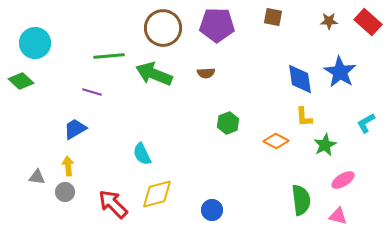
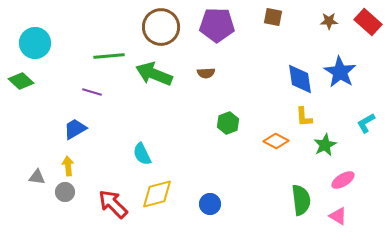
brown circle: moved 2 px left, 1 px up
blue circle: moved 2 px left, 6 px up
pink triangle: rotated 18 degrees clockwise
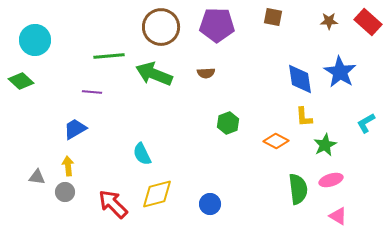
cyan circle: moved 3 px up
purple line: rotated 12 degrees counterclockwise
pink ellipse: moved 12 px left; rotated 15 degrees clockwise
green semicircle: moved 3 px left, 11 px up
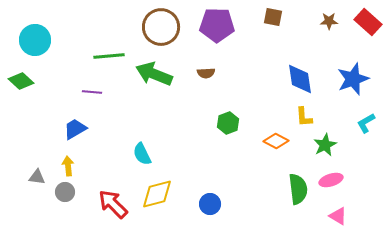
blue star: moved 13 px right, 7 px down; rotated 20 degrees clockwise
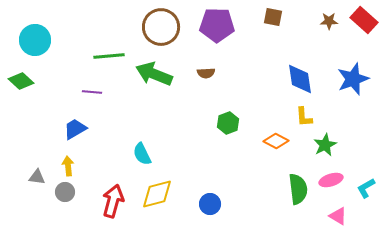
red rectangle: moved 4 px left, 2 px up
cyan L-shape: moved 65 px down
red arrow: moved 3 px up; rotated 60 degrees clockwise
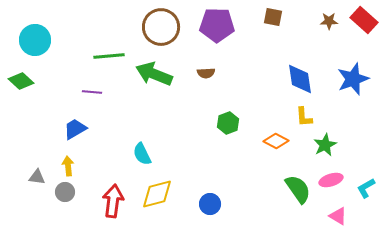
green semicircle: rotated 28 degrees counterclockwise
red arrow: rotated 8 degrees counterclockwise
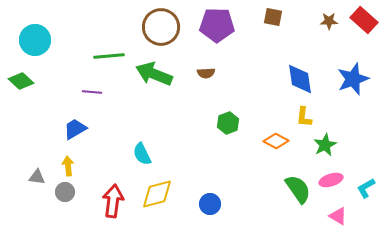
yellow L-shape: rotated 10 degrees clockwise
